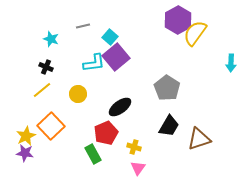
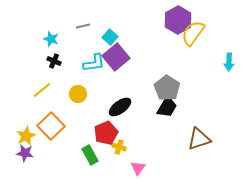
yellow semicircle: moved 2 px left
cyan arrow: moved 2 px left, 1 px up
black cross: moved 8 px right, 6 px up
black trapezoid: moved 2 px left, 19 px up
yellow cross: moved 15 px left
green rectangle: moved 3 px left, 1 px down
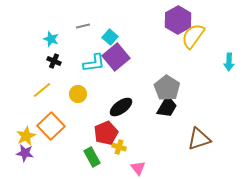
yellow semicircle: moved 3 px down
black ellipse: moved 1 px right
green rectangle: moved 2 px right, 2 px down
pink triangle: rotated 14 degrees counterclockwise
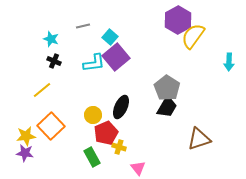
yellow circle: moved 15 px right, 21 px down
black ellipse: rotated 30 degrees counterclockwise
yellow star: rotated 18 degrees clockwise
